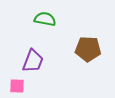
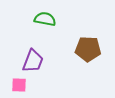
pink square: moved 2 px right, 1 px up
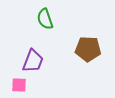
green semicircle: rotated 120 degrees counterclockwise
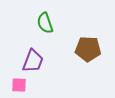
green semicircle: moved 4 px down
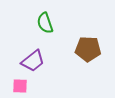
purple trapezoid: rotated 30 degrees clockwise
pink square: moved 1 px right, 1 px down
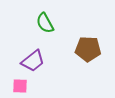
green semicircle: rotated 10 degrees counterclockwise
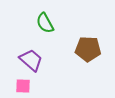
purple trapezoid: moved 2 px left, 1 px up; rotated 100 degrees counterclockwise
pink square: moved 3 px right
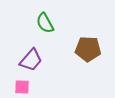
purple trapezoid: rotated 90 degrees clockwise
pink square: moved 1 px left, 1 px down
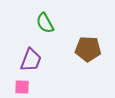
purple trapezoid: rotated 20 degrees counterclockwise
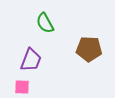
brown pentagon: moved 1 px right
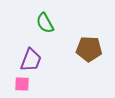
pink square: moved 3 px up
